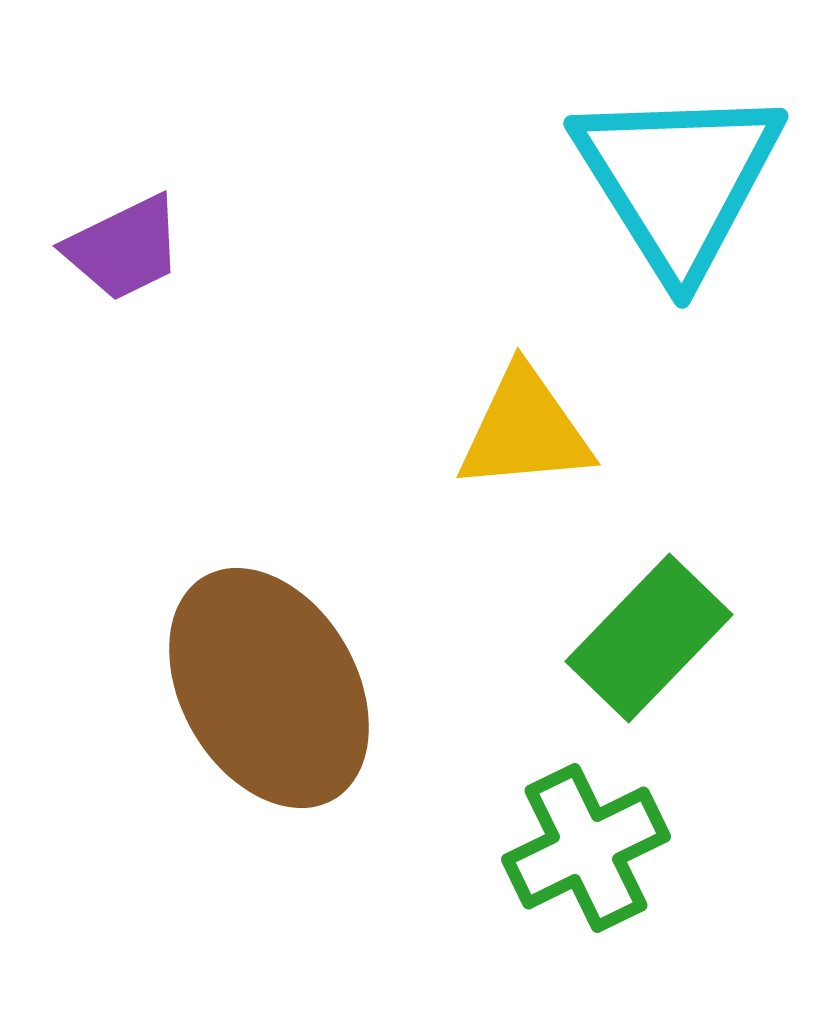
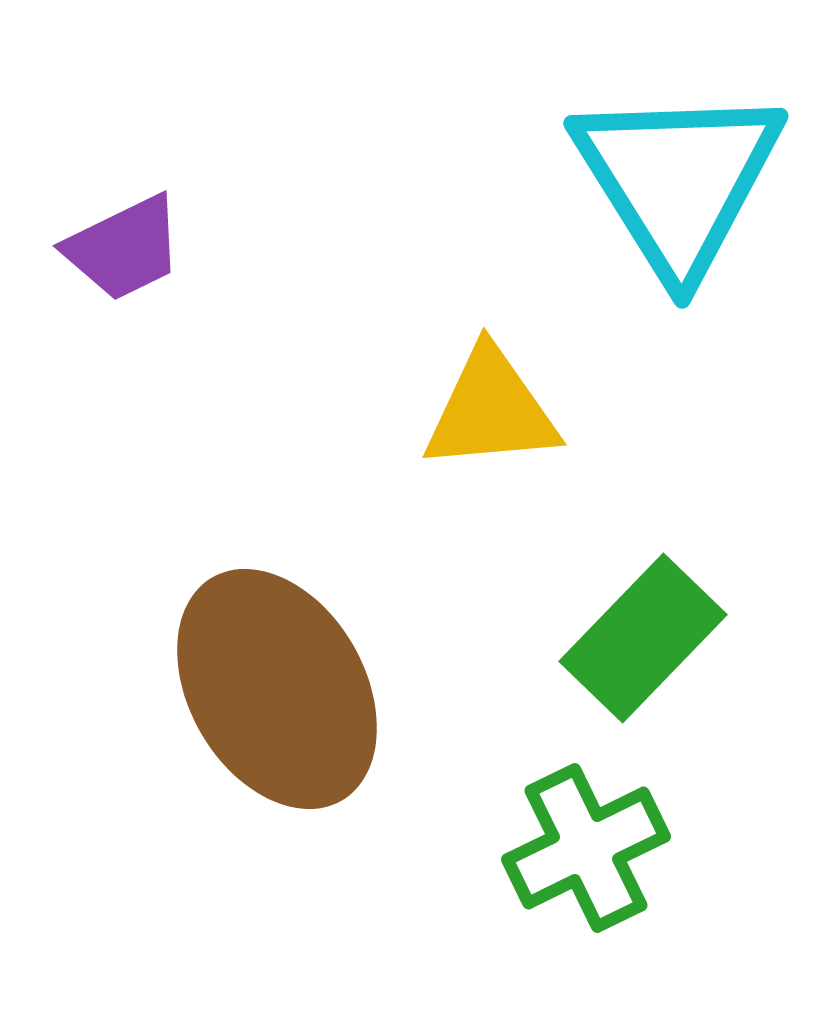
yellow triangle: moved 34 px left, 20 px up
green rectangle: moved 6 px left
brown ellipse: moved 8 px right, 1 px down
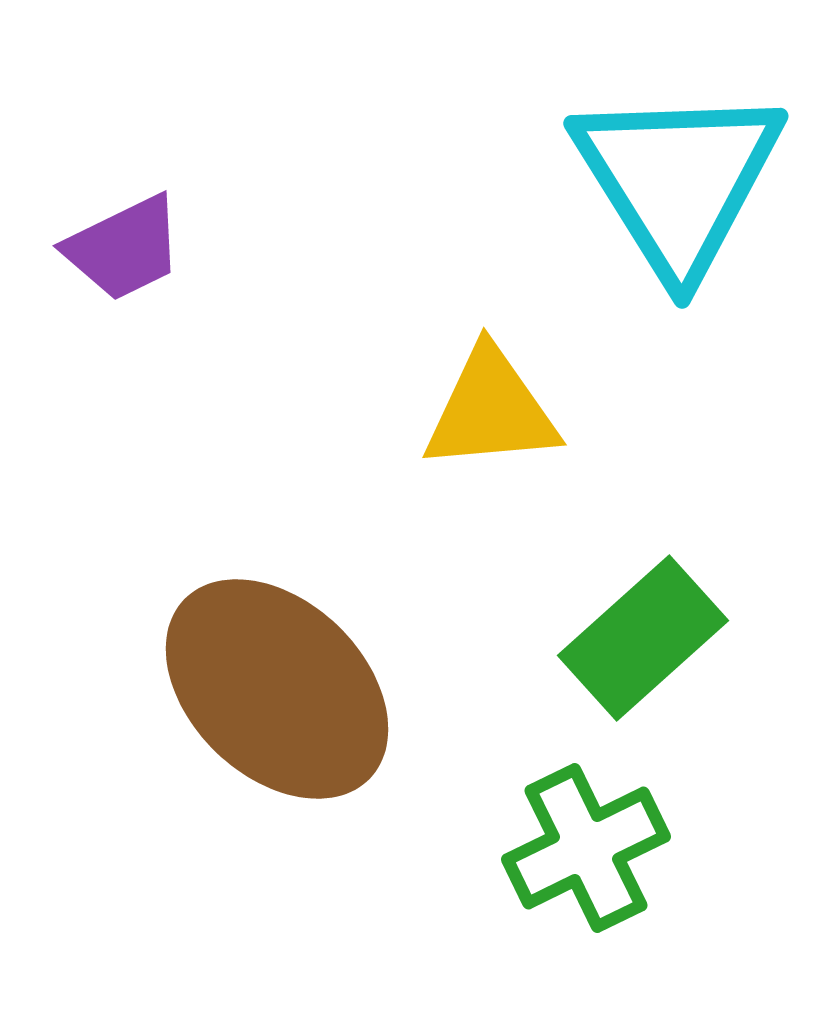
green rectangle: rotated 4 degrees clockwise
brown ellipse: rotated 16 degrees counterclockwise
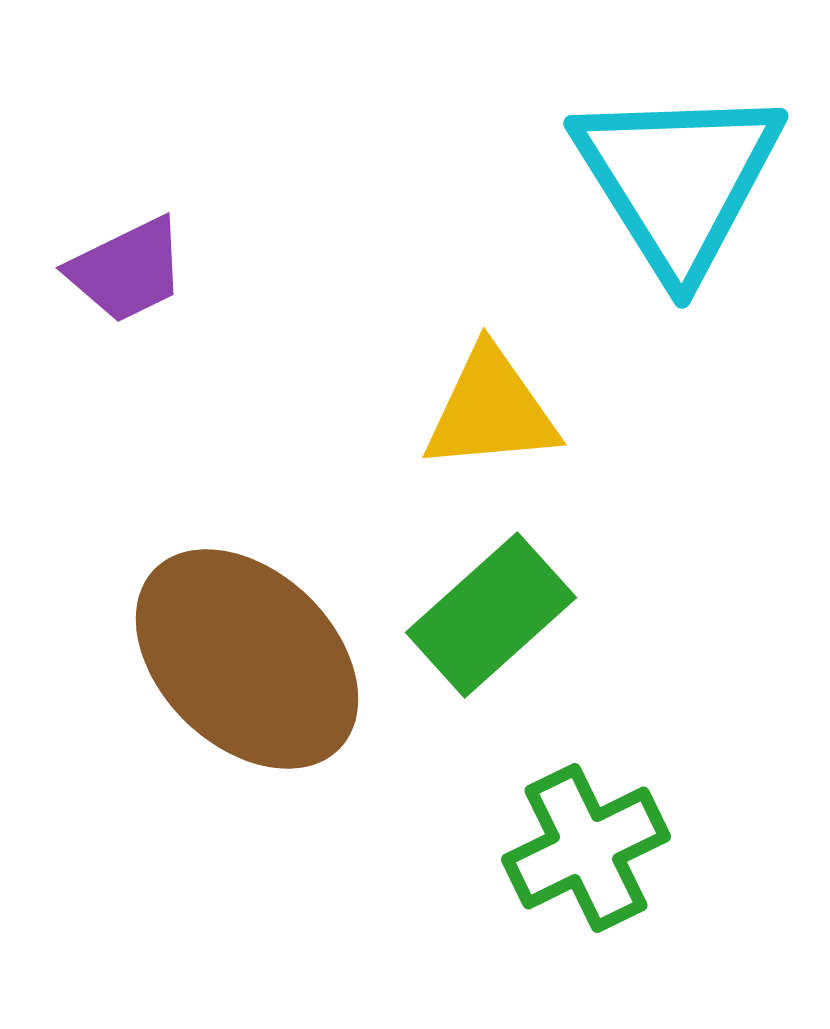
purple trapezoid: moved 3 px right, 22 px down
green rectangle: moved 152 px left, 23 px up
brown ellipse: moved 30 px left, 30 px up
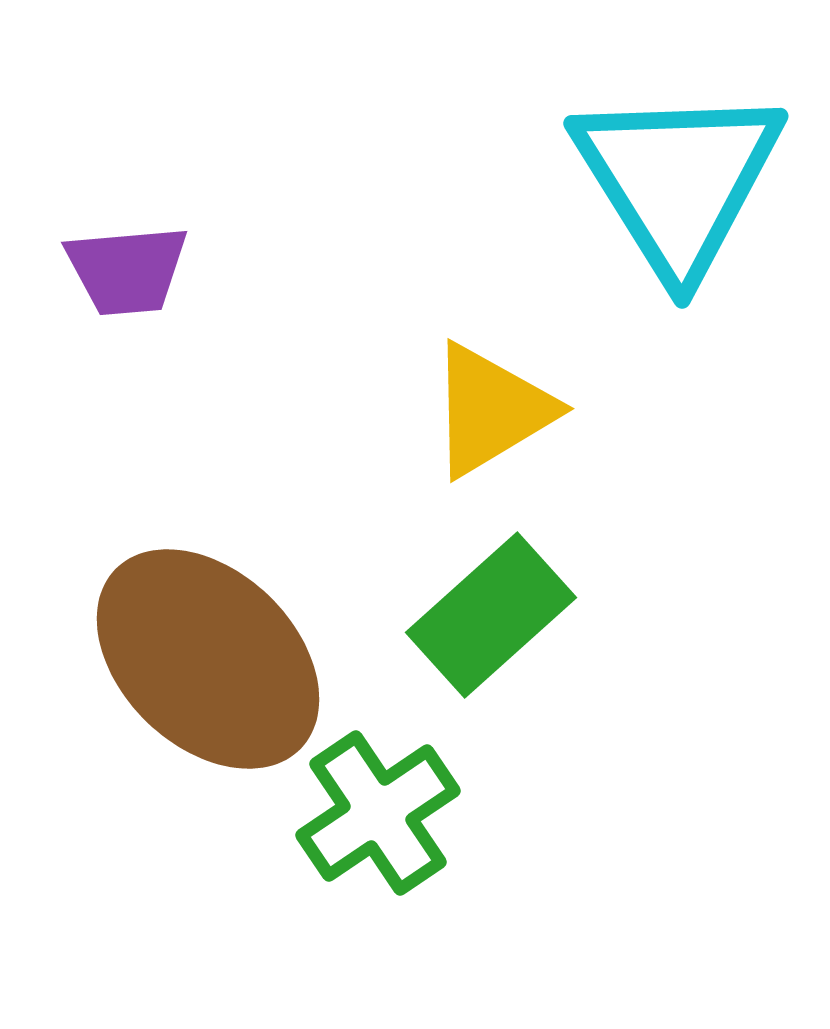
purple trapezoid: rotated 21 degrees clockwise
yellow triangle: rotated 26 degrees counterclockwise
brown ellipse: moved 39 px left
green cross: moved 208 px left, 35 px up; rotated 8 degrees counterclockwise
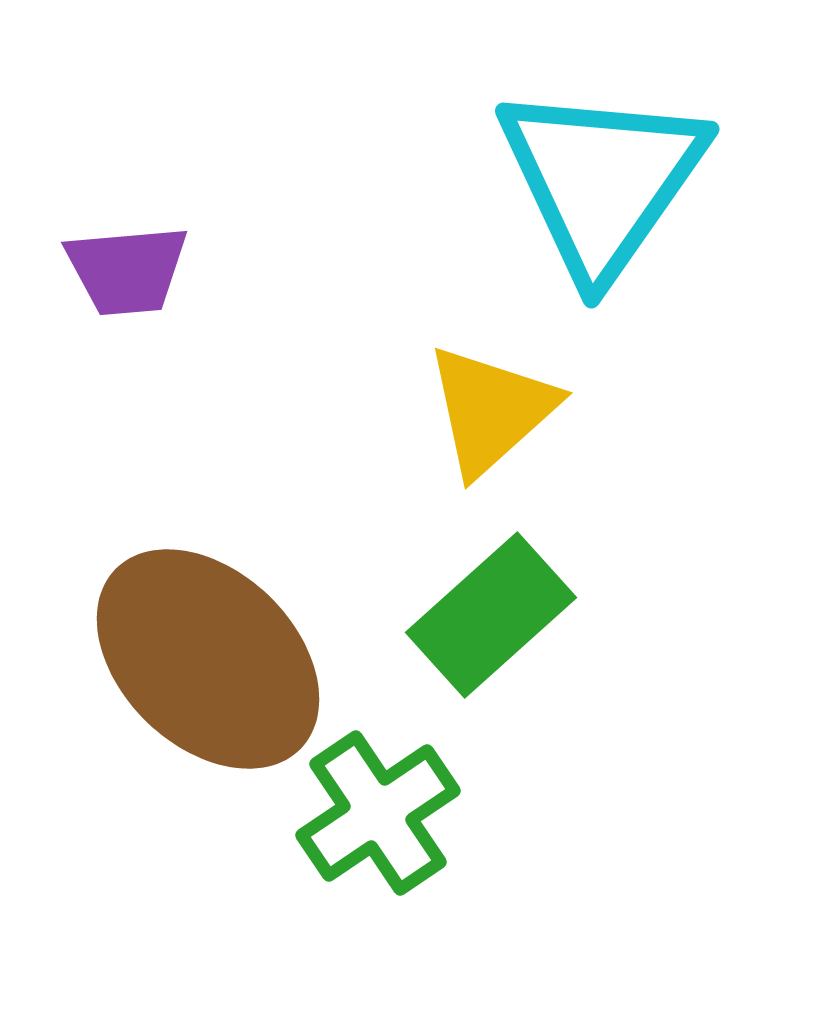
cyan triangle: moved 76 px left; rotated 7 degrees clockwise
yellow triangle: rotated 11 degrees counterclockwise
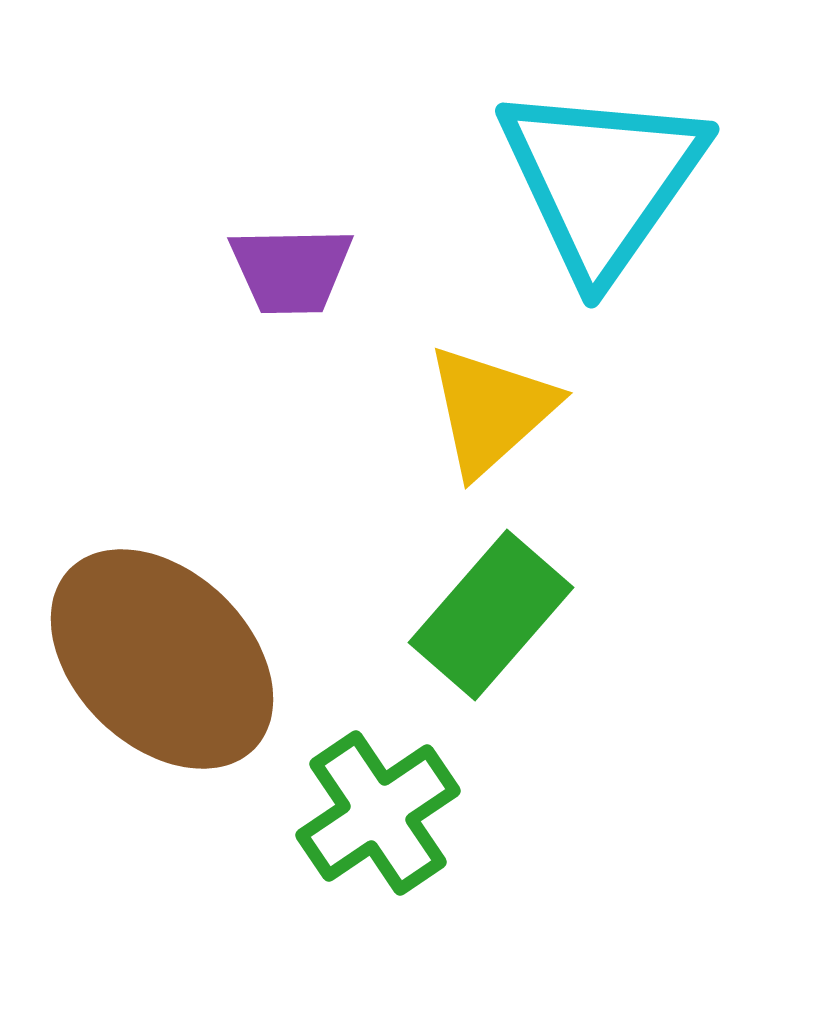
purple trapezoid: moved 164 px right; rotated 4 degrees clockwise
green rectangle: rotated 7 degrees counterclockwise
brown ellipse: moved 46 px left
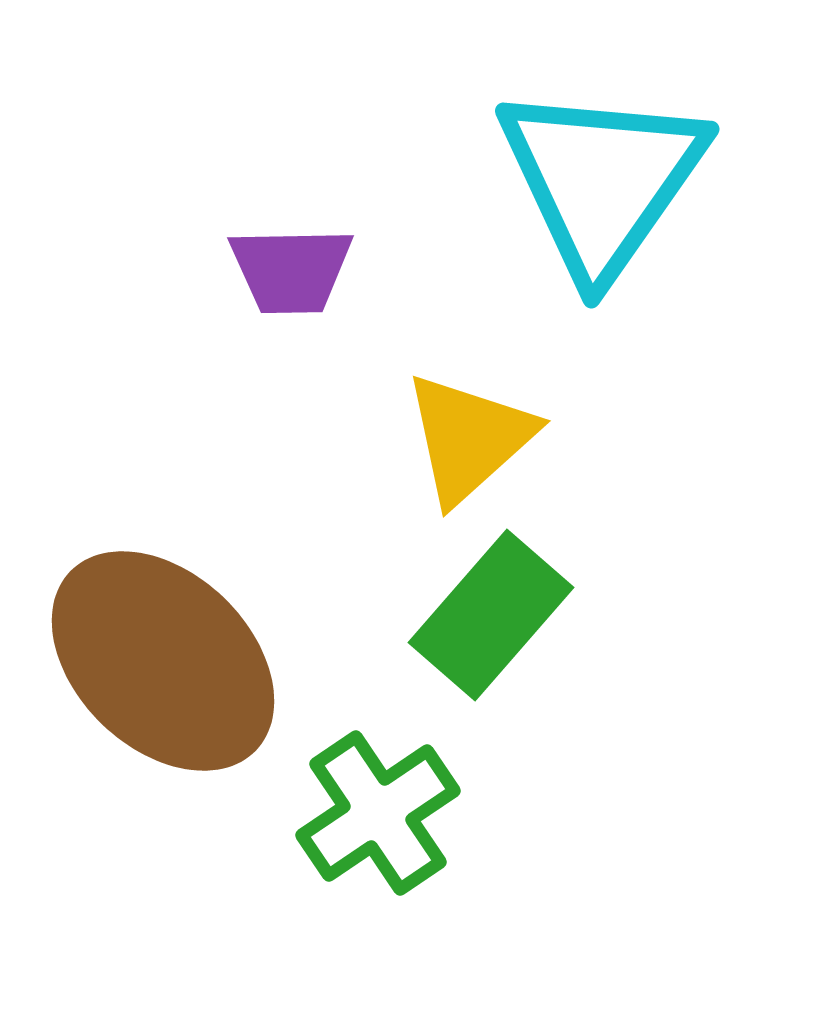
yellow triangle: moved 22 px left, 28 px down
brown ellipse: moved 1 px right, 2 px down
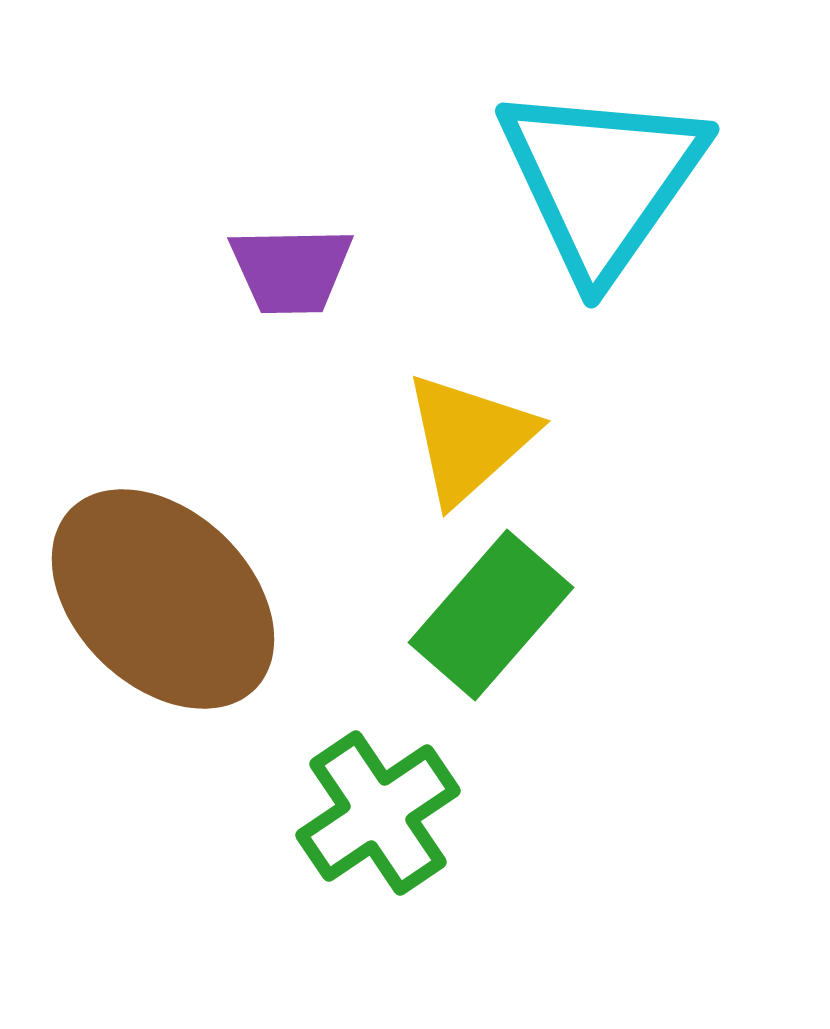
brown ellipse: moved 62 px up
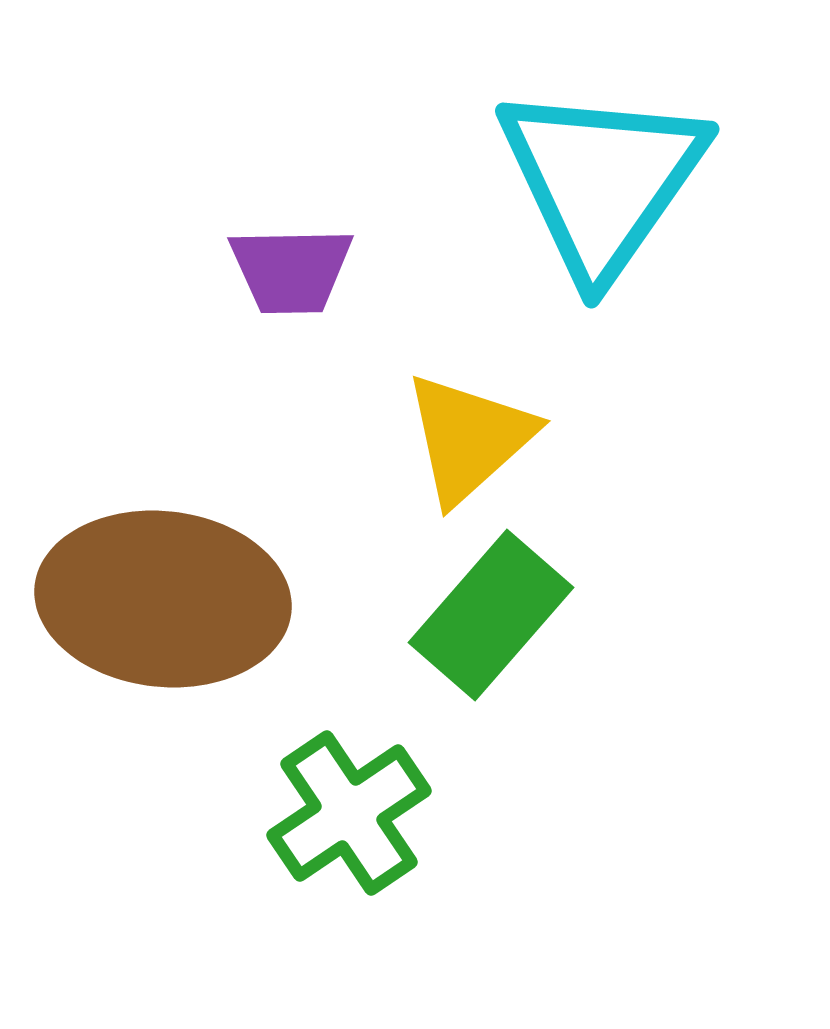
brown ellipse: rotated 38 degrees counterclockwise
green cross: moved 29 px left
